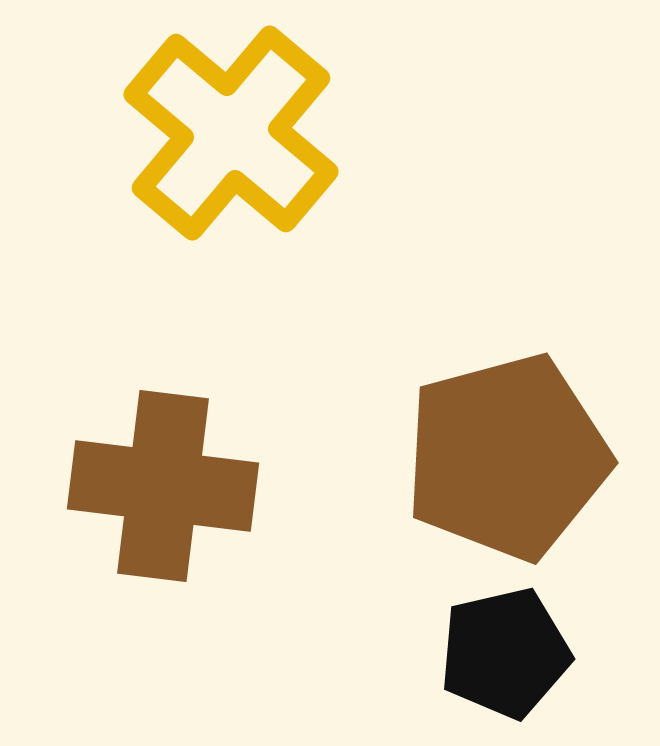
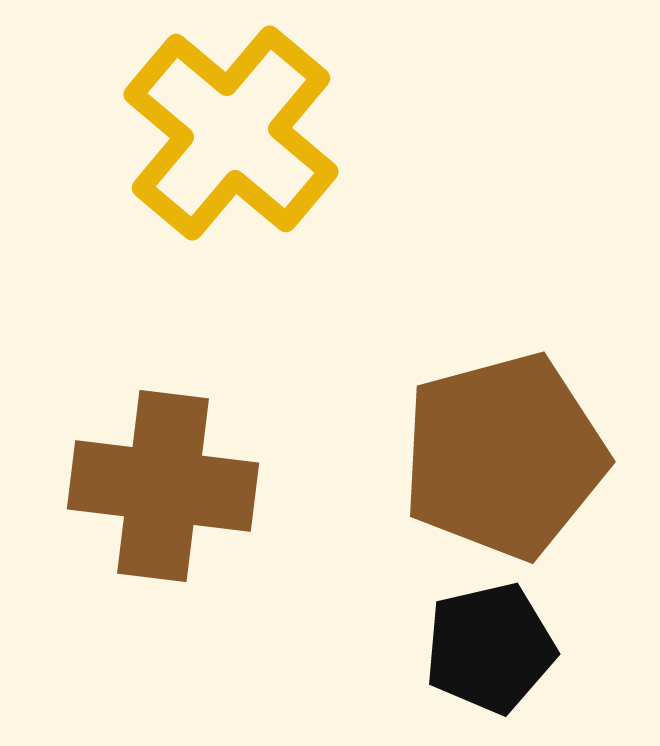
brown pentagon: moved 3 px left, 1 px up
black pentagon: moved 15 px left, 5 px up
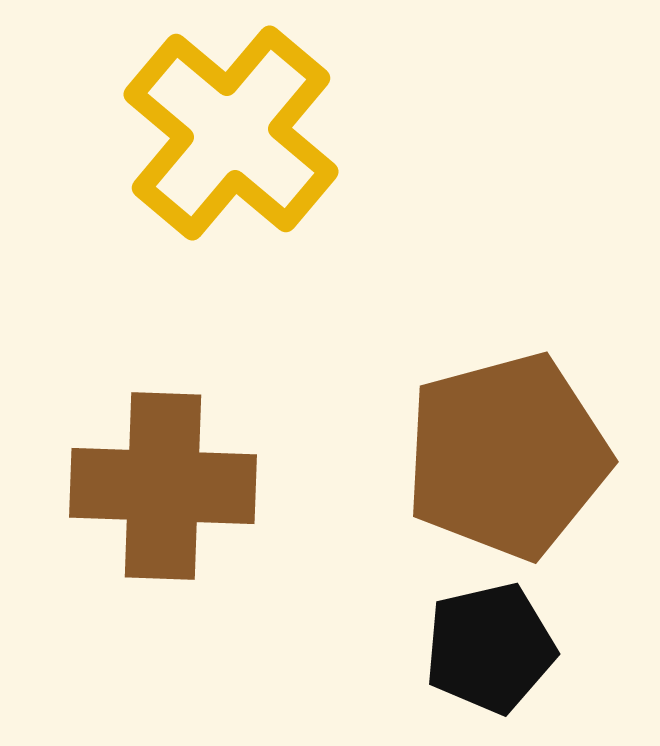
brown pentagon: moved 3 px right
brown cross: rotated 5 degrees counterclockwise
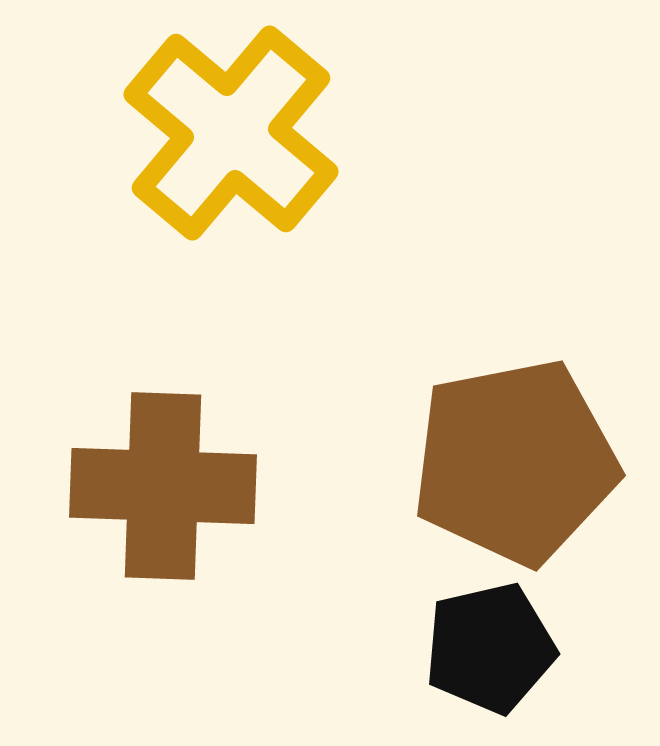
brown pentagon: moved 8 px right, 6 px down; rotated 4 degrees clockwise
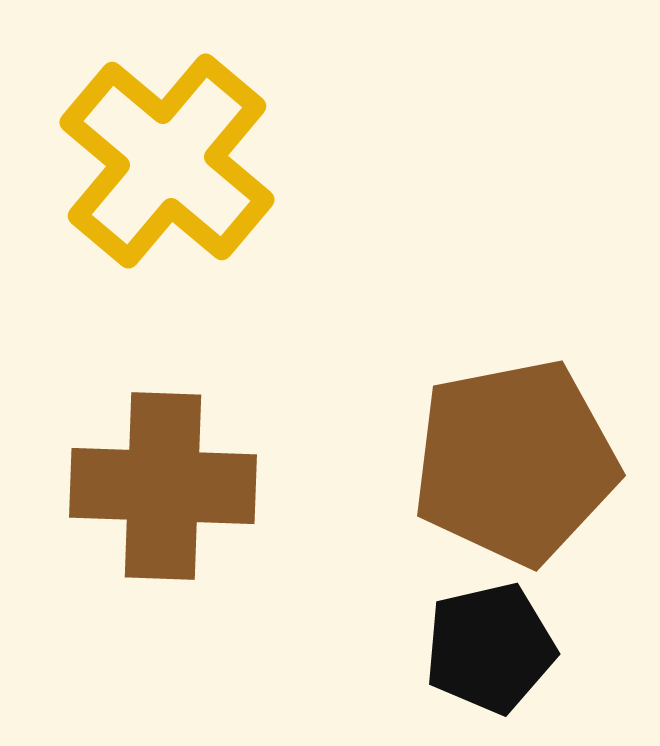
yellow cross: moved 64 px left, 28 px down
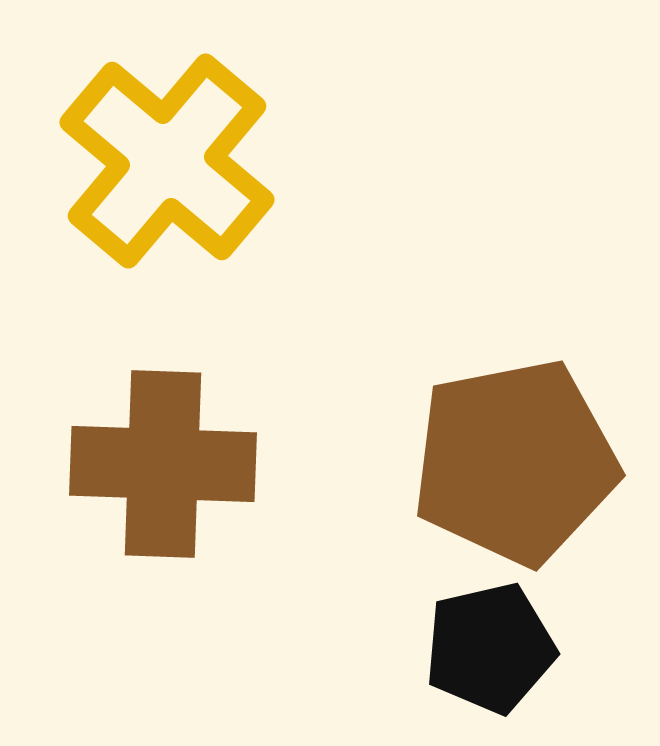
brown cross: moved 22 px up
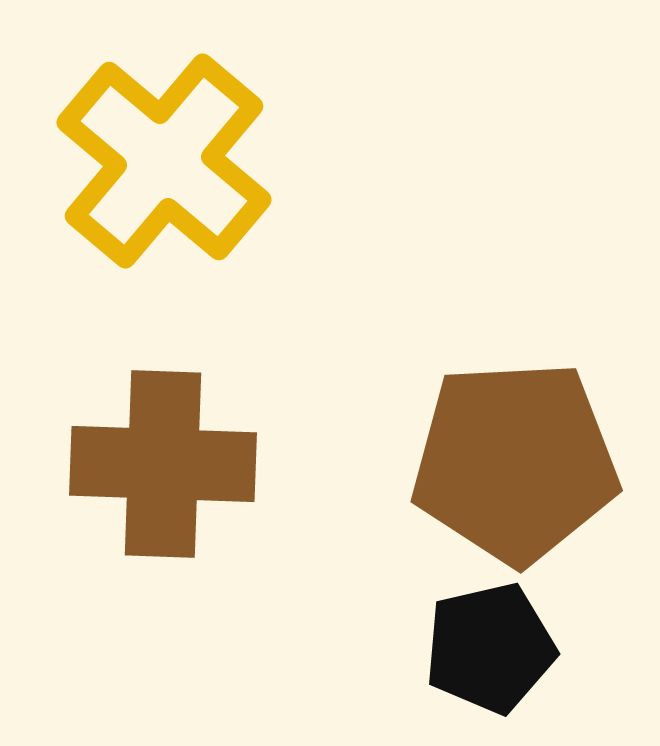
yellow cross: moved 3 px left
brown pentagon: rotated 8 degrees clockwise
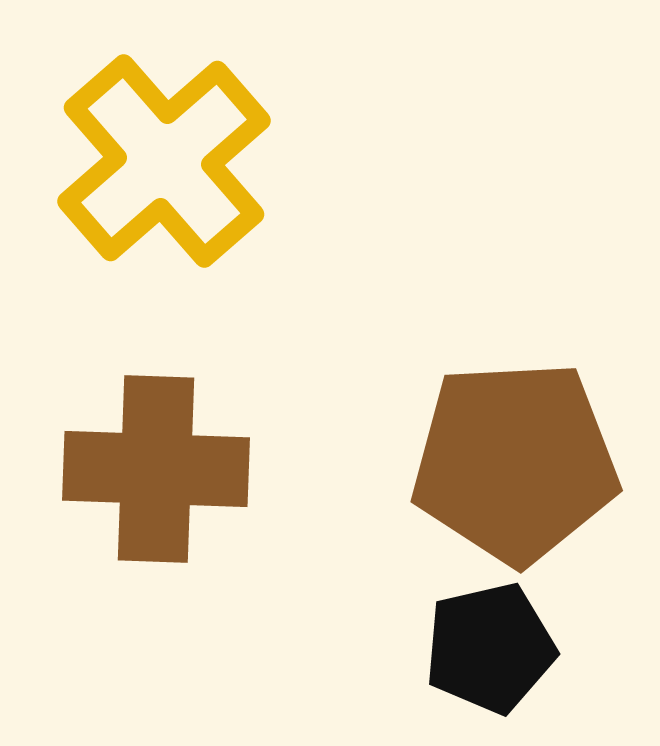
yellow cross: rotated 9 degrees clockwise
brown cross: moved 7 px left, 5 px down
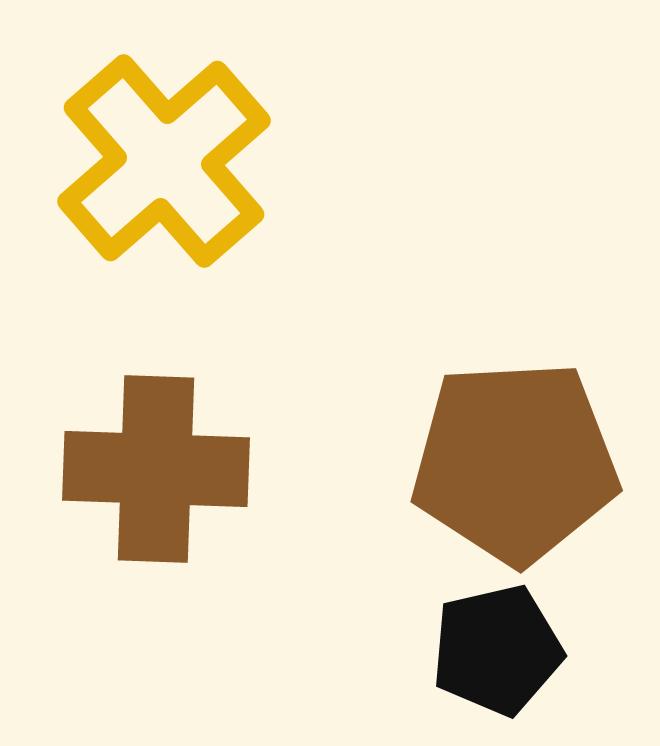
black pentagon: moved 7 px right, 2 px down
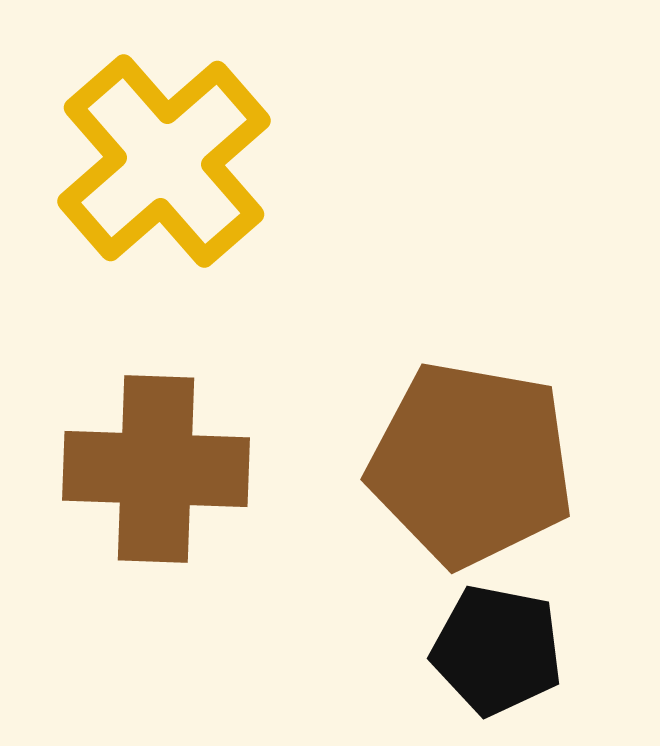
brown pentagon: moved 44 px left, 2 px down; rotated 13 degrees clockwise
black pentagon: rotated 24 degrees clockwise
